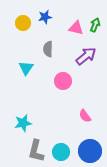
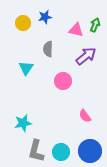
pink triangle: moved 2 px down
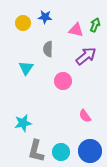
blue star: rotated 16 degrees clockwise
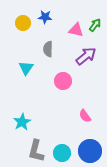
green arrow: rotated 16 degrees clockwise
cyan star: moved 1 px left, 1 px up; rotated 18 degrees counterclockwise
cyan circle: moved 1 px right, 1 px down
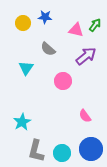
gray semicircle: rotated 49 degrees counterclockwise
blue circle: moved 1 px right, 2 px up
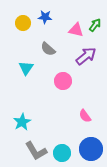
gray L-shape: rotated 45 degrees counterclockwise
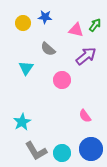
pink circle: moved 1 px left, 1 px up
